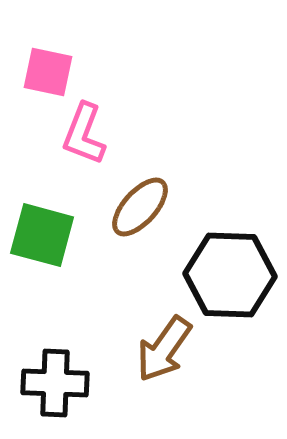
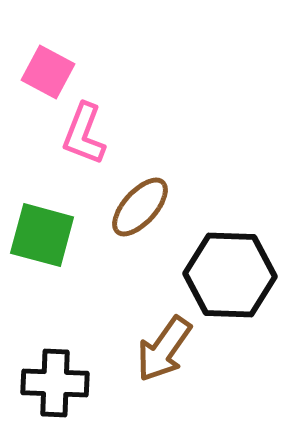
pink square: rotated 16 degrees clockwise
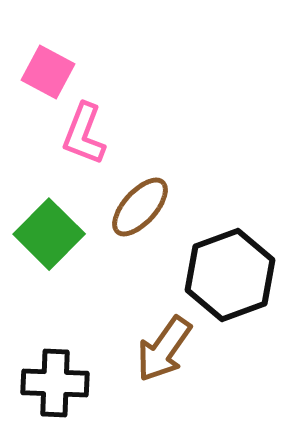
green square: moved 7 px right, 1 px up; rotated 30 degrees clockwise
black hexagon: rotated 22 degrees counterclockwise
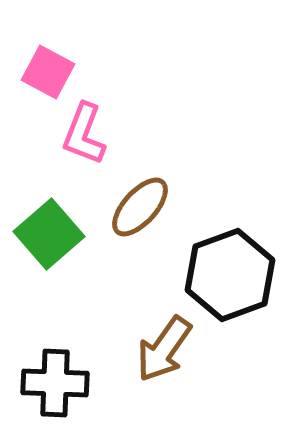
green square: rotated 4 degrees clockwise
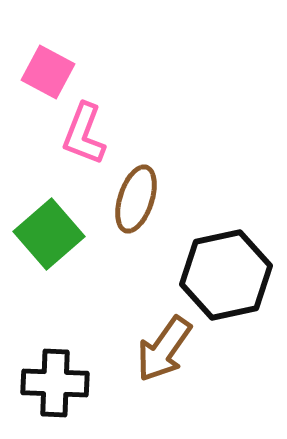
brown ellipse: moved 4 px left, 8 px up; rotated 24 degrees counterclockwise
black hexagon: moved 4 px left; rotated 8 degrees clockwise
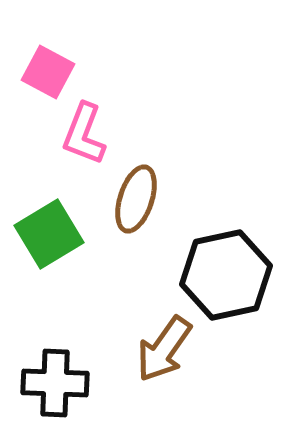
green square: rotated 10 degrees clockwise
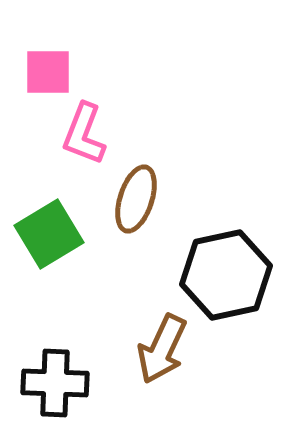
pink square: rotated 28 degrees counterclockwise
brown arrow: moved 2 px left; rotated 10 degrees counterclockwise
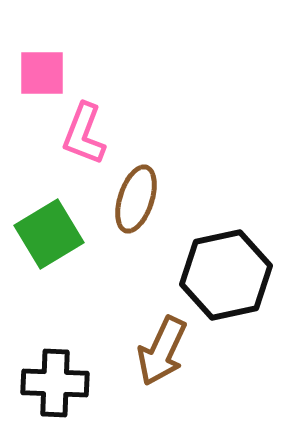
pink square: moved 6 px left, 1 px down
brown arrow: moved 2 px down
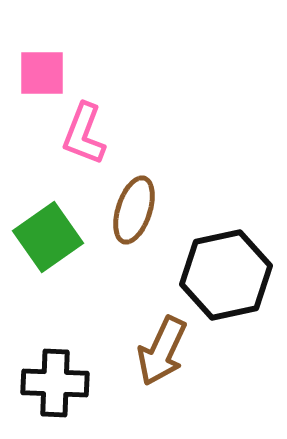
brown ellipse: moved 2 px left, 11 px down
green square: moved 1 px left, 3 px down; rotated 4 degrees counterclockwise
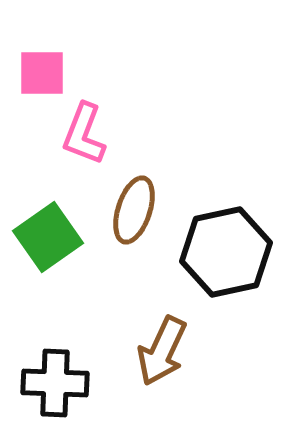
black hexagon: moved 23 px up
